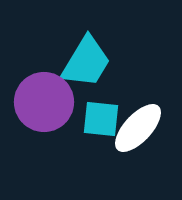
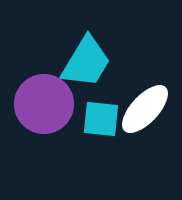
purple circle: moved 2 px down
white ellipse: moved 7 px right, 19 px up
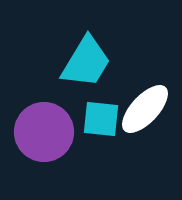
purple circle: moved 28 px down
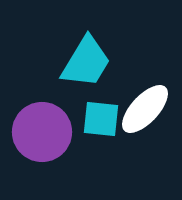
purple circle: moved 2 px left
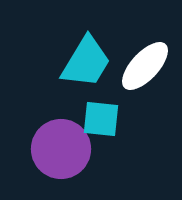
white ellipse: moved 43 px up
purple circle: moved 19 px right, 17 px down
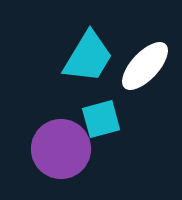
cyan trapezoid: moved 2 px right, 5 px up
cyan square: rotated 21 degrees counterclockwise
